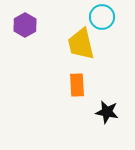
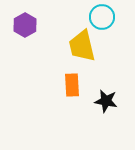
yellow trapezoid: moved 1 px right, 2 px down
orange rectangle: moved 5 px left
black star: moved 1 px left, 11 px up
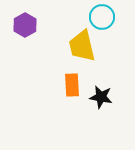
black star: moved 5 px left, 4 px up
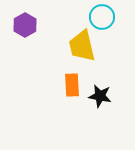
black star: moved 1 px left, 1 px up
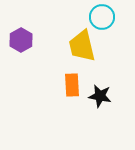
purple hexagon: moved 4 px left, 15 px down
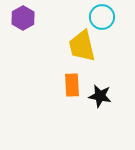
purple hexagon: moved 2 px right, 22 px up
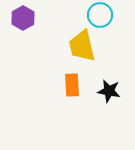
cyan circle: moved 2 px left, 2 px up
black star: moved 9 px right, 5 px up
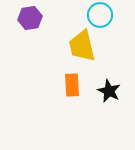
purple hexagon: moved 7 px right; rotated 20 degrees clockwise
black star: rotated 15 degrees clockwise
